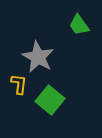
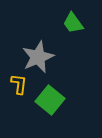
green trapezoid: moved 6 px left, 2 px up
gray star: rotated 20 degrees clockwise
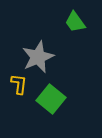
green trapezoid: moved 2 px right, 1 px up
green square: moved 1 px right, 1 px up
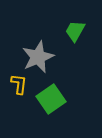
green trapezoid: moved 9 px down; rotated 65 degrees clockwise
green square: rotated 16 degrees clockwise
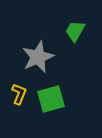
yellow L-shape: moved 10 px down; rotated 15 degrees clockwise
green square: rotated 20 degrees clockwise
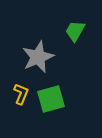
yellow L-shape: moved 2 px right
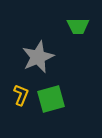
green trapezoid: moved 3 px right, 5 px up; rotated 120 degrees counterclockwise
yellow L-shape: moved 1 px down
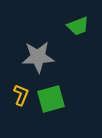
green trapezoid: rotated 20 degrees counterclockwise
gray star: rotated 20 degrees clockwise
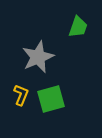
green trapezoid: moved 1 px down; rotated 50 degrees counterclockwise
gray star: rotated 20 degrees counterclockwise
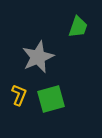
yellow L-shape: moved 2 px left
